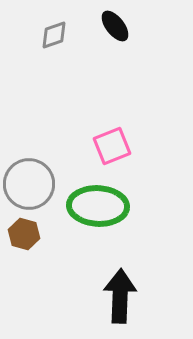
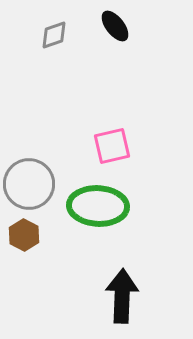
pink square: rotated 9 degrees clockwise
brown hexagon: moved 1 px down; rotated 12 degrees clockwise
black arrow: moved 2 px right
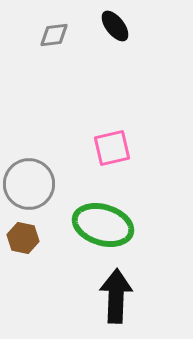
gray diamond: rotated 12 degrees clockwise
pink square: moved 2 px down
green ellipse: moved 5 px right, 19 px down; rotated 14 degrees clockwise
brown hexagon: moved 1 px left, 3 px down; rotated 16 degrees counterclockwise
black arrow: moved 6 px left
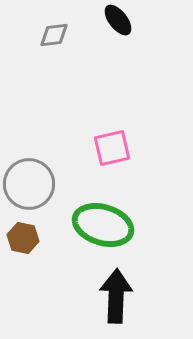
black ellipse: moved 3 px right, 6 px up
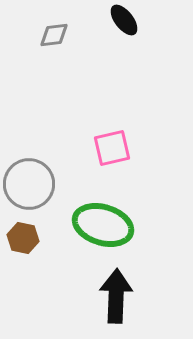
black ellipse: moved 6 px right
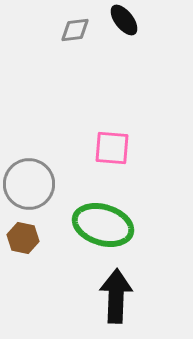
gray diamond: moved 21 px right, 5 px up
pink square: rotated 18 degrees clockwise
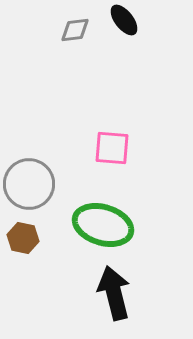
black arrow: moved 2 px left, 3 px up; rotated 16 degrees counterclockwise
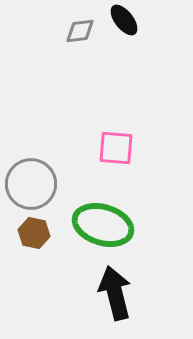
gray diamond: moved 5 px right, 1 px down
pink square: moved 4 px right
gray circle: moved 2 px right
brown hexagon: moved 11 px right, 5 px up
black arrow: moved 1 px right
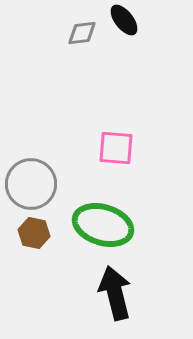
gray diamond: moved 2 px right, 2 px down
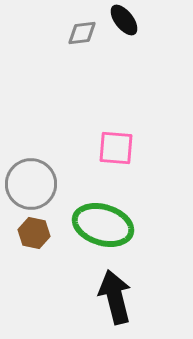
black arrow: moved 4 px down
